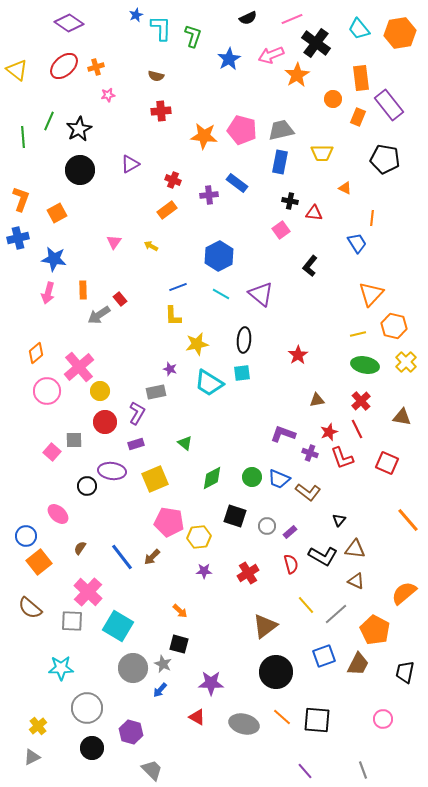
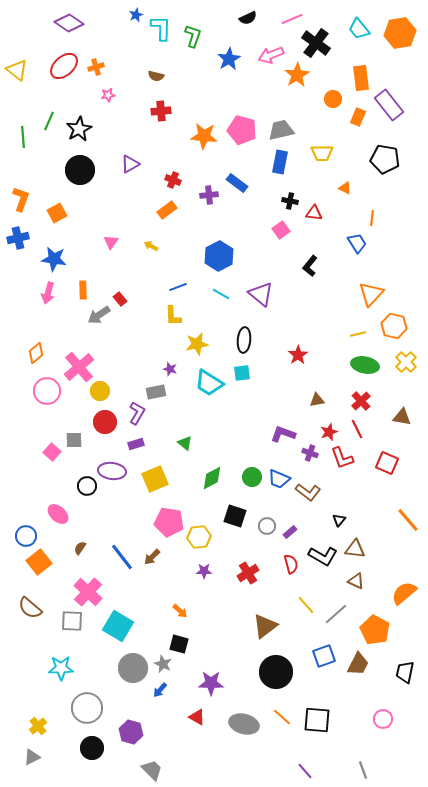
pink triangle at (114, 242): moved 3 px left
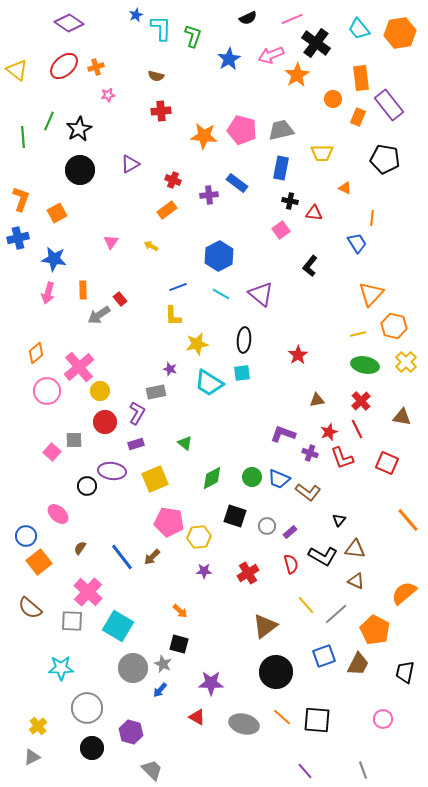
blue rectangle at (280, 162): moved 1 px right, 6 px down
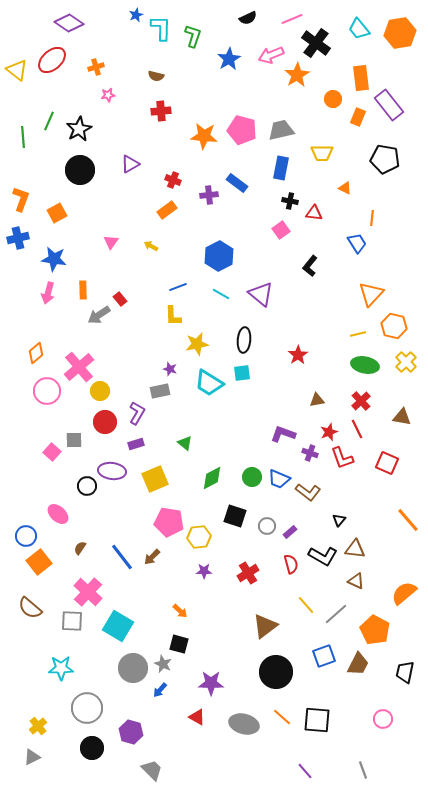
red ellipse at (64, 66): moved 12 px left, 6 px up
gray rectangle at (156, 392): moved 4 px right, 1 px up
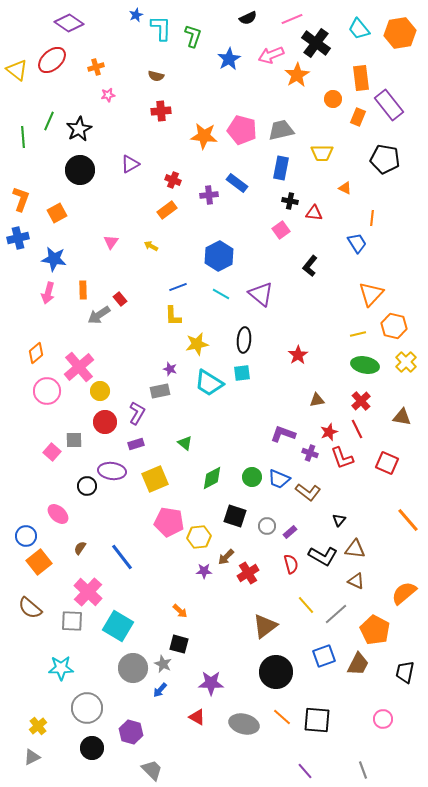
brown arrow at (152, 557): moved 74 px right
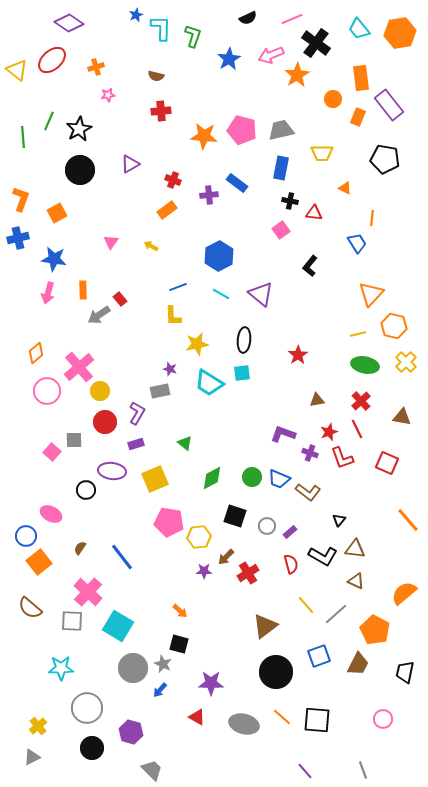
black circle at (87, 486): moved 1 px left, 4 px down
pink ellipse at (58, 514): moved 7 px left; rotated 15 degrees counterclockwise
blue square at (324, 656): moved 5 px left
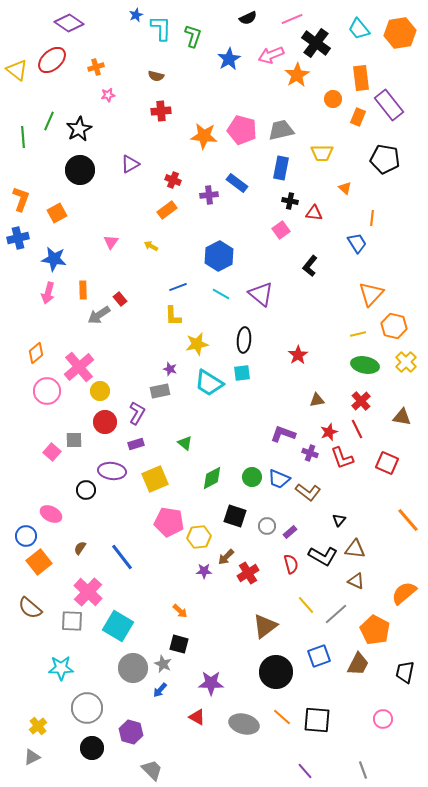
orange triangle at (345, 188): rotated 16 degrees clockwise
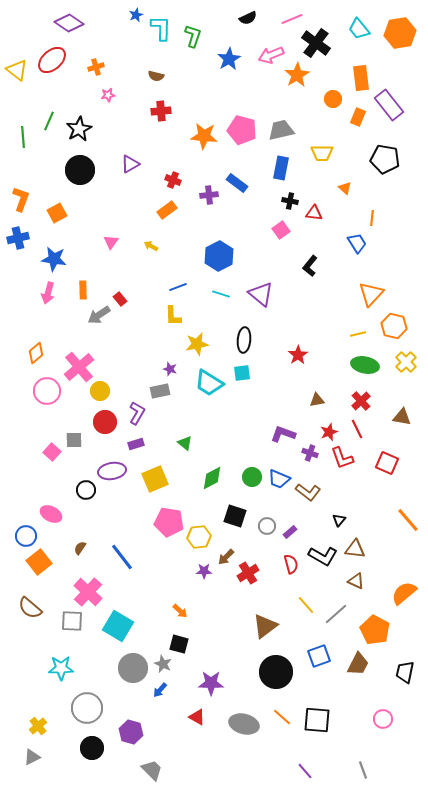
cyan line at (221, 294): rotated 12 degrees counterclockwise
purple ellipse at (112, 471): rotated 16 degrees counterclockwise
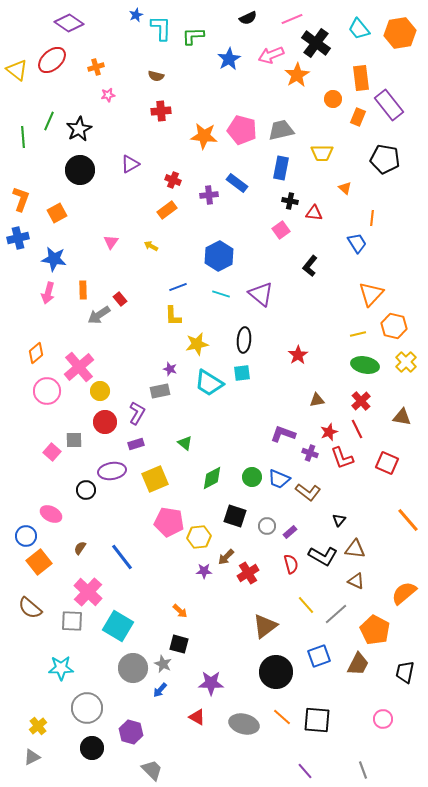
green L-shape at (193, 36): rotated 110 degrees counterclockwise
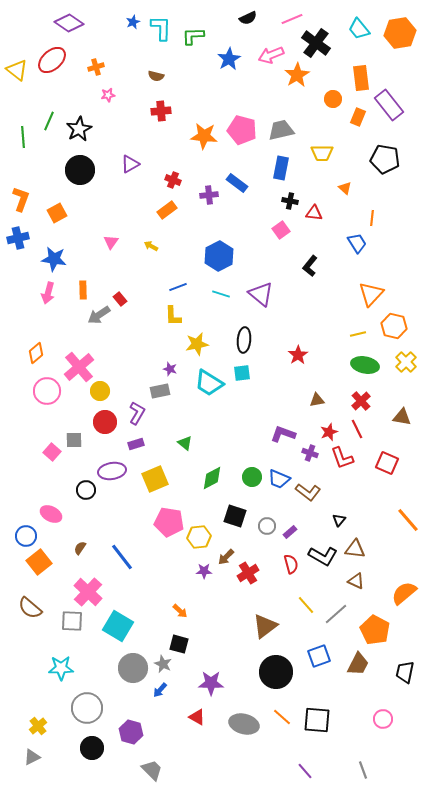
blue star at (136, 15): moved 3 px left, 7 px down
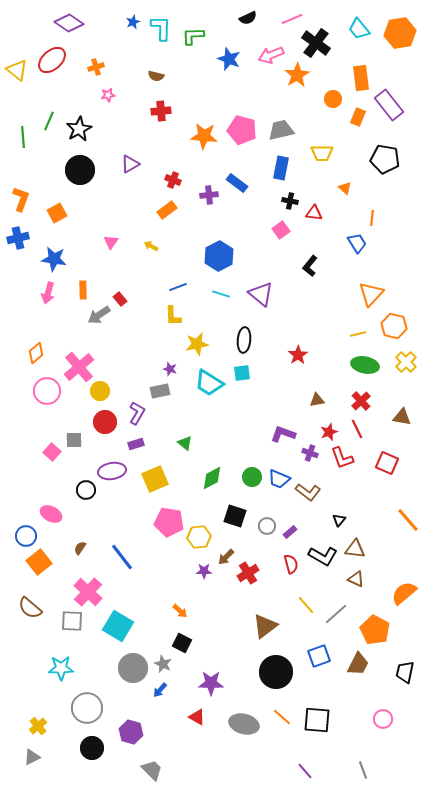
blue star at (229, 59): rotated 20 degrees counterclockwise
brown triangle at (356, 581): moved 2 px up
black square at (179, 644): moved 3 px right, 1 px up; rotated 12 degrees clockwise
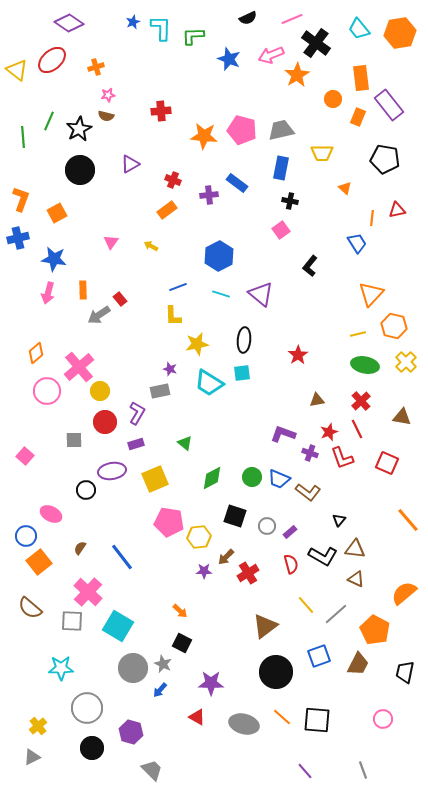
brown semicircle at (156, 76): moved 50 px left, 40 px down
red triangle at (314, 213): moved 83 px right, 3 px up; rotated 18 degrees counterclockwise
pink square at (52, 452): moved 27 px left, 4 px down
